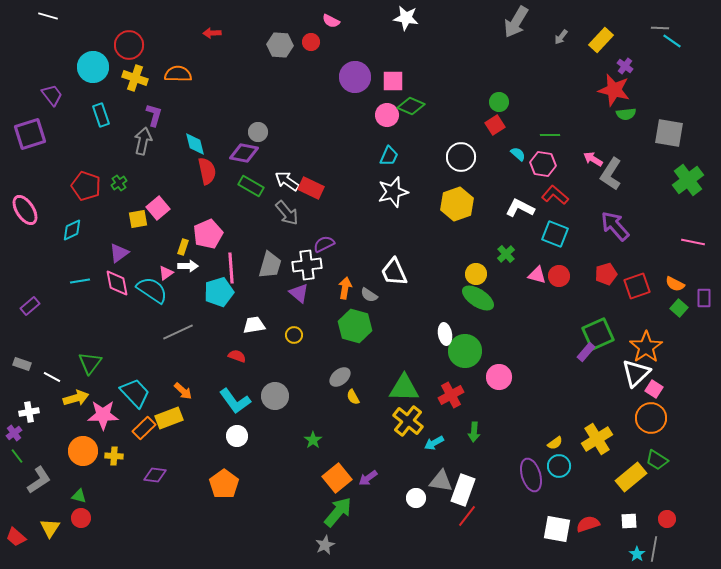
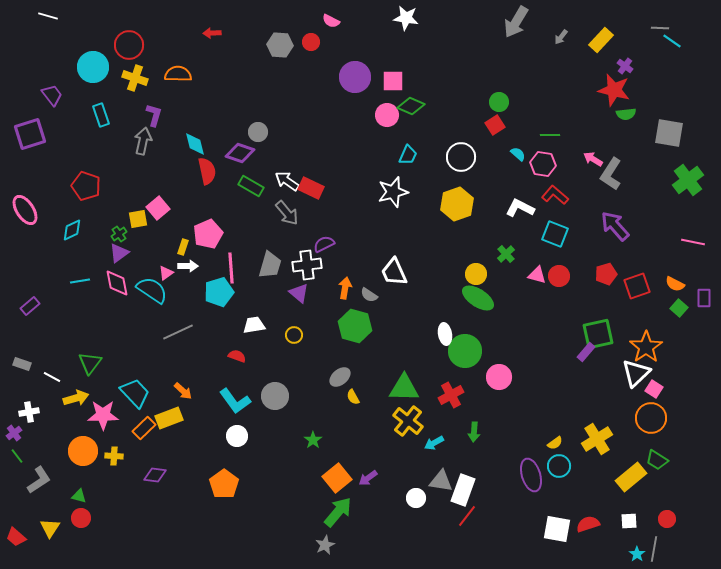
purple diamond at (244, 153): moved 4 px left; rotated 8 degrees clockwise
cyan trapezoid at (389, 156): moved 19 px right, 1 px up
green cross at (119, 183): moved 51 px down
green square at (598, 334): rotated 12 degrees clockwise
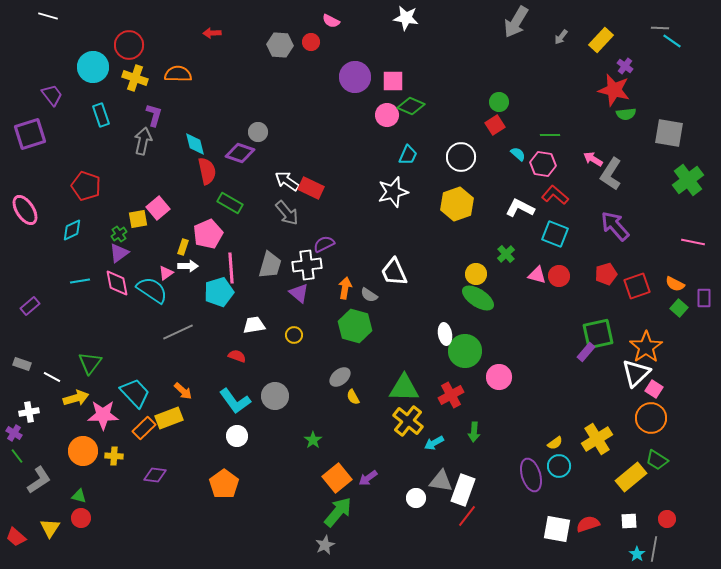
green rectangle at (251, 186): moved 21 px left, 17 px down
purple cross at (14, 433): rotated 21 degrees counterclockwise
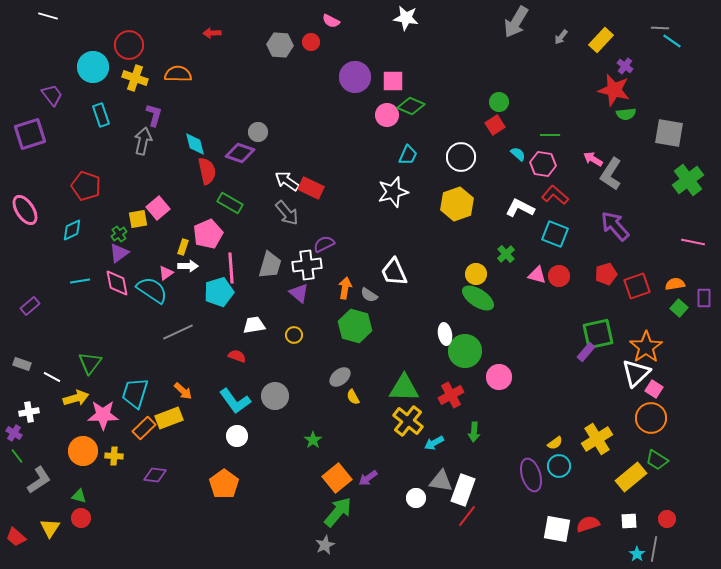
orange semicircle at (675, 284): rotated 144 degrees clockwise
cyan trapezoid at (135, 393): rotated 120 degrees counterclockwise
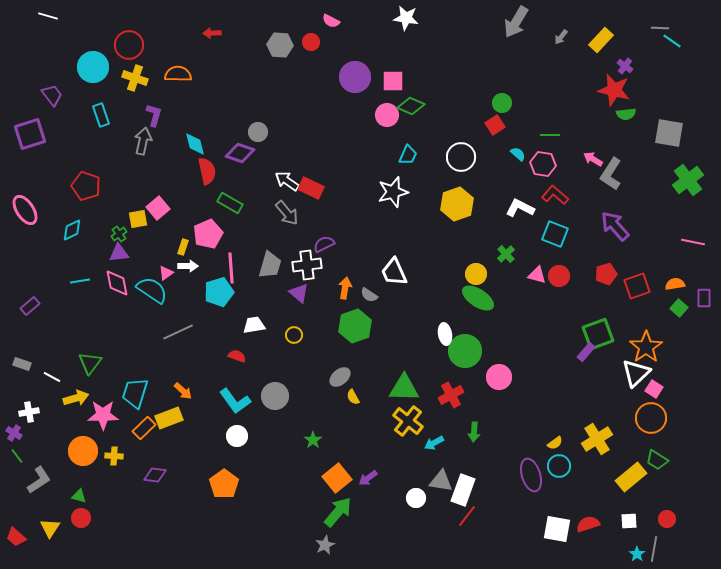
green circle at (499, 102): moved 3 px right, 1 px down
purple triangle at (119, 253): rotated 30 degrees clockwise
green hexagon at (355, 326): rotated 24 degrees clockwise
green square at (598, 334): rotated 8 degrees counterclockwise
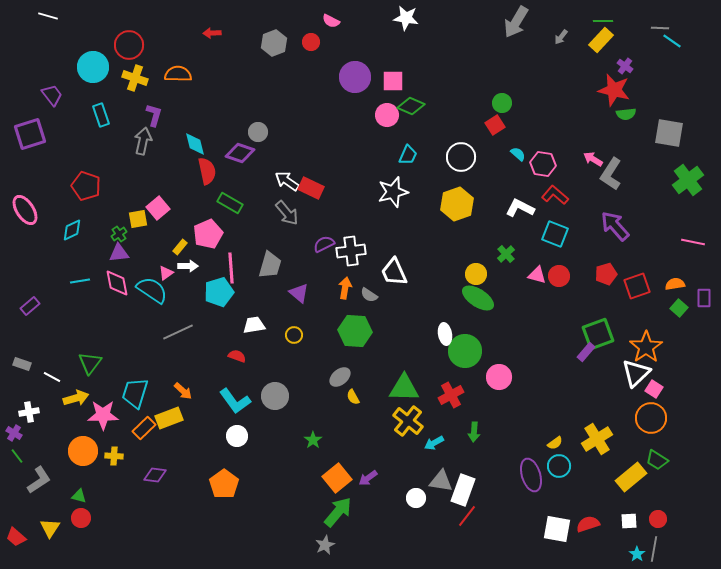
gray hexagon at (280, 45): moved 6 px left, 2 px up; rotated 25 degrees counterclockwise
green line at (550, 135): moved 53 px right, 114 px up
yellow rectangle at (183, 247): moved 3 px left; rotated 21 degrees clockwise
white cross at (307, 265): moved 44 px right, 14 px up
green hexagon at (355, 326): moved 5 px down; rotated 24 degrees clockwise
red circle at (667, 519): moved 9 px left
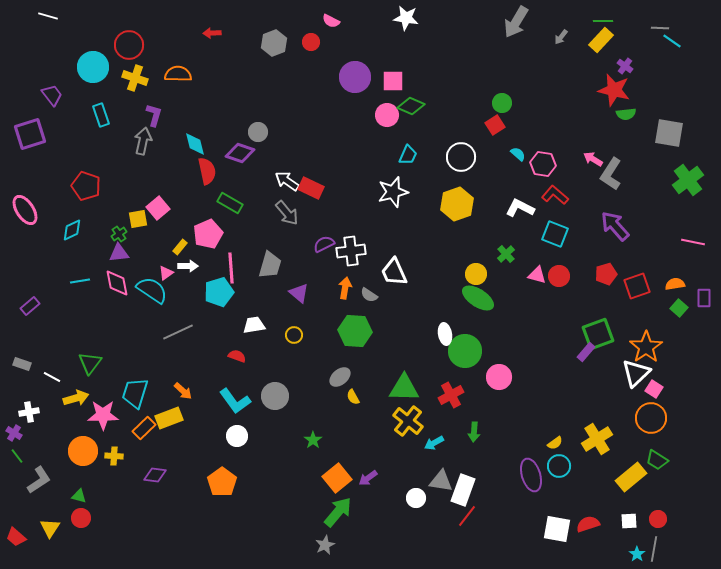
orange pentagon at (224, 484): moved 2 px left, 2 px up
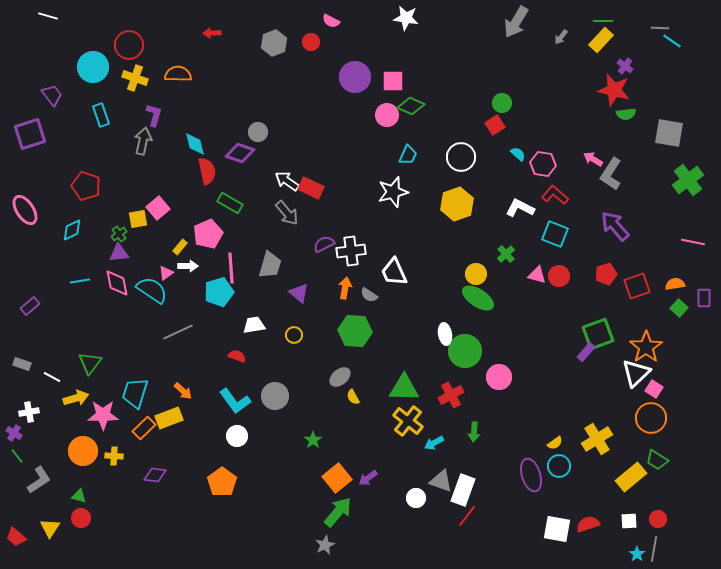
gray triangle at (441, 481): rotated 10 degrees clockwise
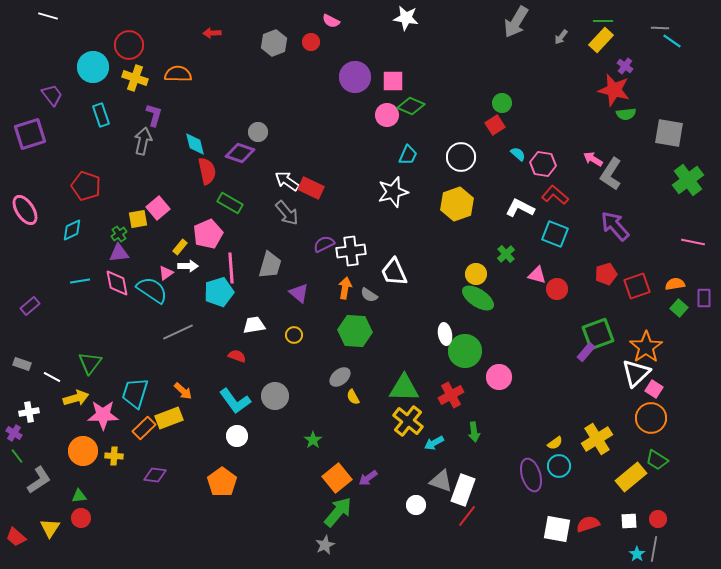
red circle at (559, 276): moved 2 px left, 13 px down
green arrow at (474, 432): rotated 12 degrees counterclockwise
green triangle at (79, 496): rotated 21 degrees counterclockwise
white circle at (416, 498): moved 7 px down
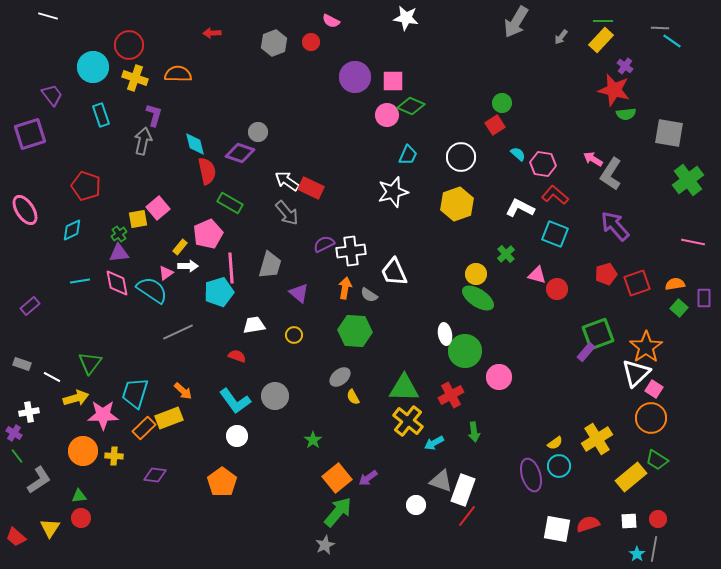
red square at (637, 286): moved 3 px up
